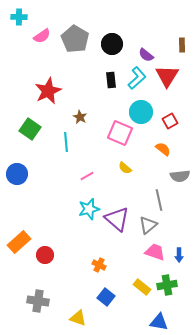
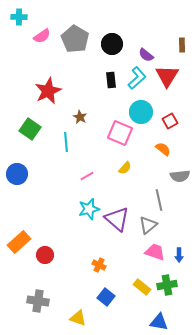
yellow semicircle: rotated 88 degrees counterclockwise
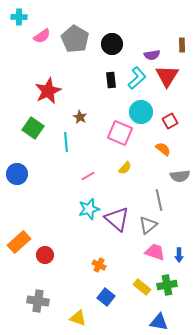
purple semicircle: moved 6 px right; rotated 49 degrees counterclockwise
green square: moved 3 px right, 1 px up
pink line: moved 1 px right
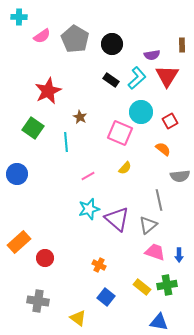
black rectangle: rotated 49 degrees counterclockwise
red circle: moved 3 px down
yellow triangle: rotated 18 degrees clockwise
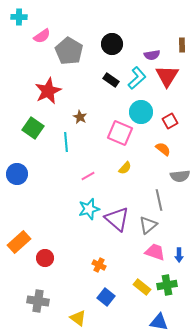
gray pentagon: moved 6 px left, 12 px down
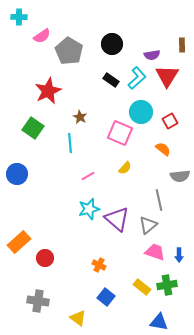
cyan line: moved 4 px right, 1 px down
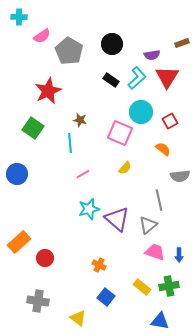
brown rectangle: moved 2 px up; rotated 72 degrees clockwise
red triangle: moved 1 px down
brown star: moved 3 px down; rotated 16 degrees counterclockwise
pink line: moved 5 px left, 2 px up
green cross: moved 2 px right, 1 px down
blue triangle: moved 1 px right, 1 px up
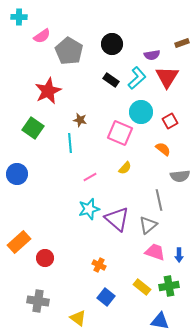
pink line: moved 7 px right, 3 px down
